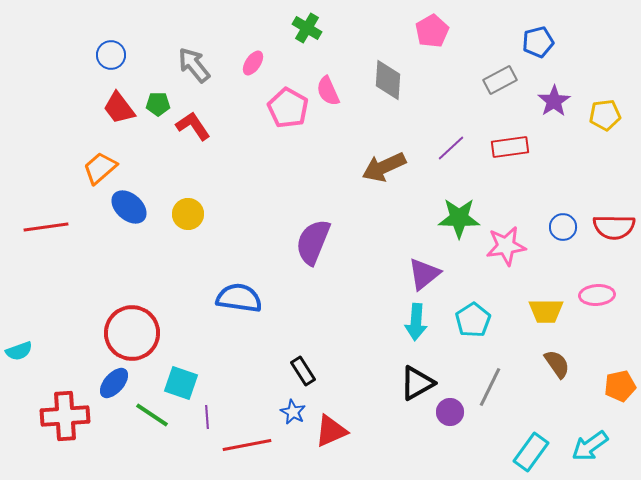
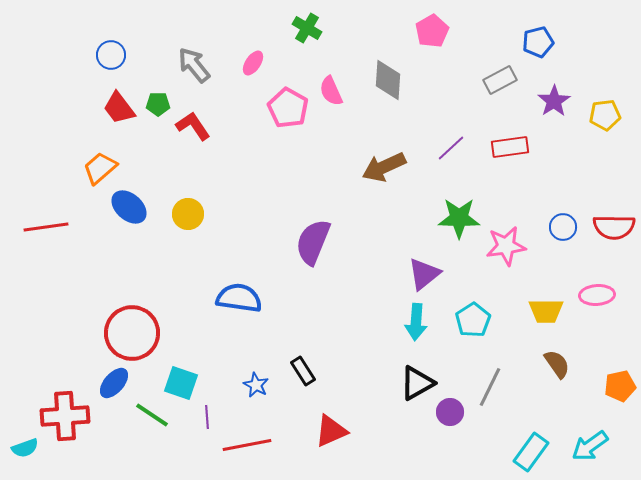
pink semicircle at (328, 91): moved 3 px right
cyan semicircle at (19, 351): moved 6 px right, 97 px down
blue star at (293, 412): moved 37 px left, 27 px up
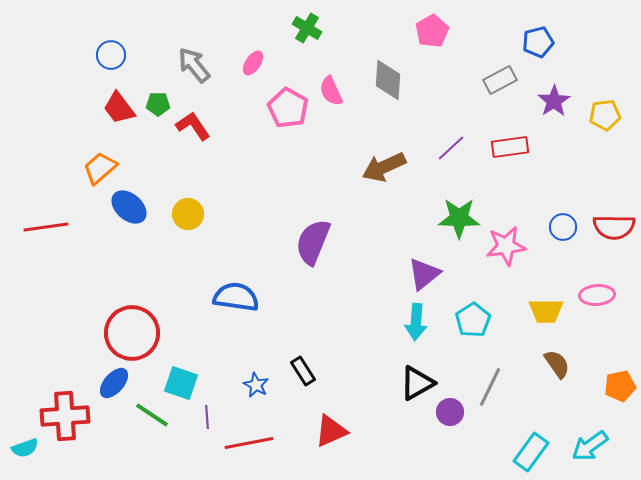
blue semicircle at (239, 298): moved 3 px left, 1 px up
red line at (247, 445): moved 2 px right, 2 px up
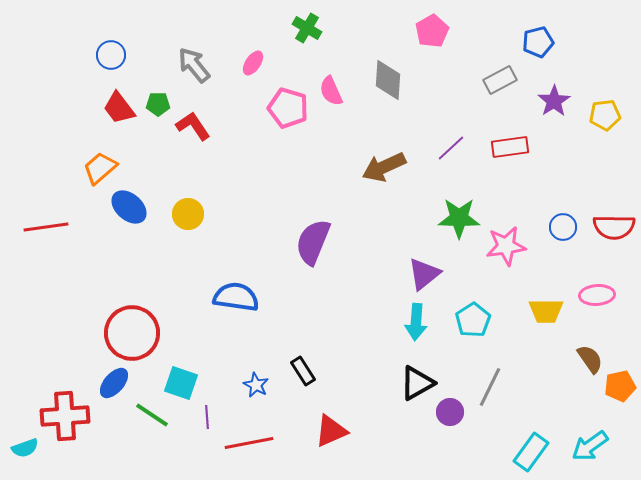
pink pentagon at (288, 108): rotated 12 degrees counterclockwise
brown semicircle at (557, 364): moved 33 px right, 5 px up
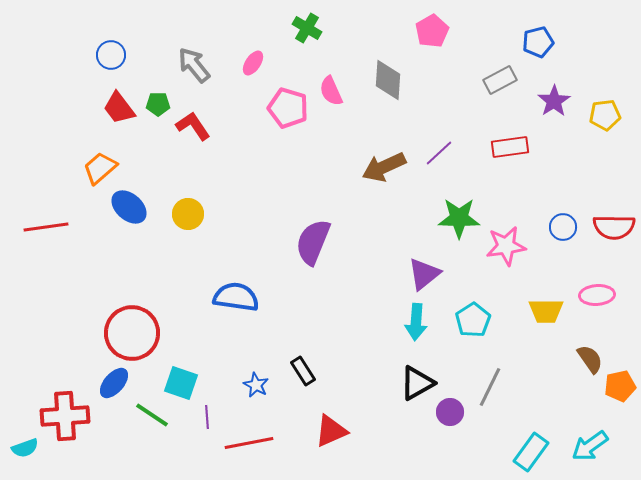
purple line at (451, 148): moved 12 px left, 5 px down
